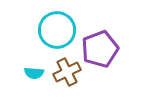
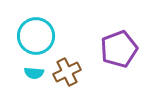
cyan circle: moved 21 px left, 6 px down
purple pentagon: moved 19 px right
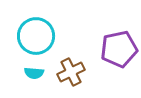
purple pentagon: rotated 9 degrees clockwise
brown cross: moved 4 px right
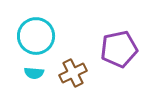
brown cross: moved 2 px right, 1 px down
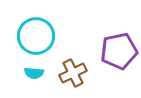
purple pentagon: moved 2 px down
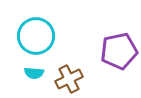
brown cross: moved 4 px left, 6 px down
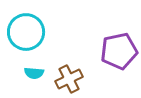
cyan circle: moved 10 px left, 4 px up
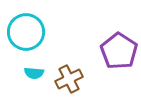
purple pentagon: rotated 27 degrees counterclockwise
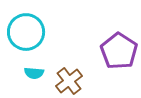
brown cross: moved 2 px down; rotated 12 degrees counterclockwise
